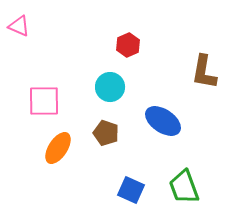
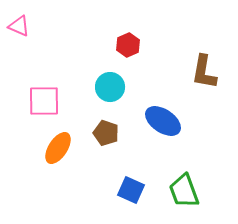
green trapezoid: moved 4 px down
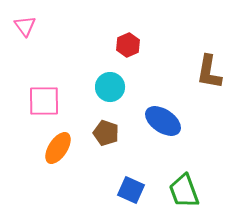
pink triangle: moved 6 px right; rotated 30 degrees clockwise
brown L-shape: moved 5 px right
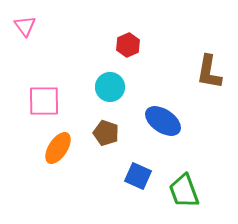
blue square: moved 7 px right, 14 px up
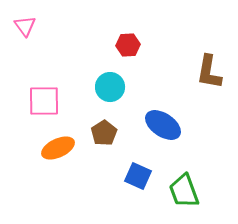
red hexagon: rotated 20 degrees clockwise
blue ellipse: moved 4 px down
brown pentagon: moved 2 px left; rotated 20 degrees clockwise
orange ellipse: rotated 32 degrees clockwise
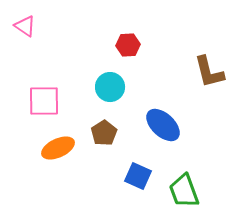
pink triangle: rotated 20 degrees counterclockwise
brown L-shape: rotated 24 degrees counterclockwise
blue ellipse: rotated 9 degrees clockwise
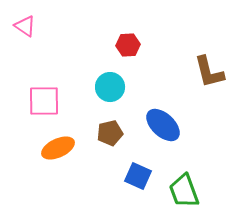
brown pentagon: moved 6 px right; rotated 20 degrees clockwise
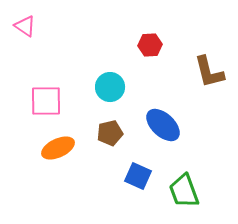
red hexagon: moved 22 px right
pink square: moved 2 px right
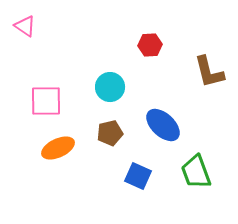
green trapezoid: moved 12 px right, 19 px up
